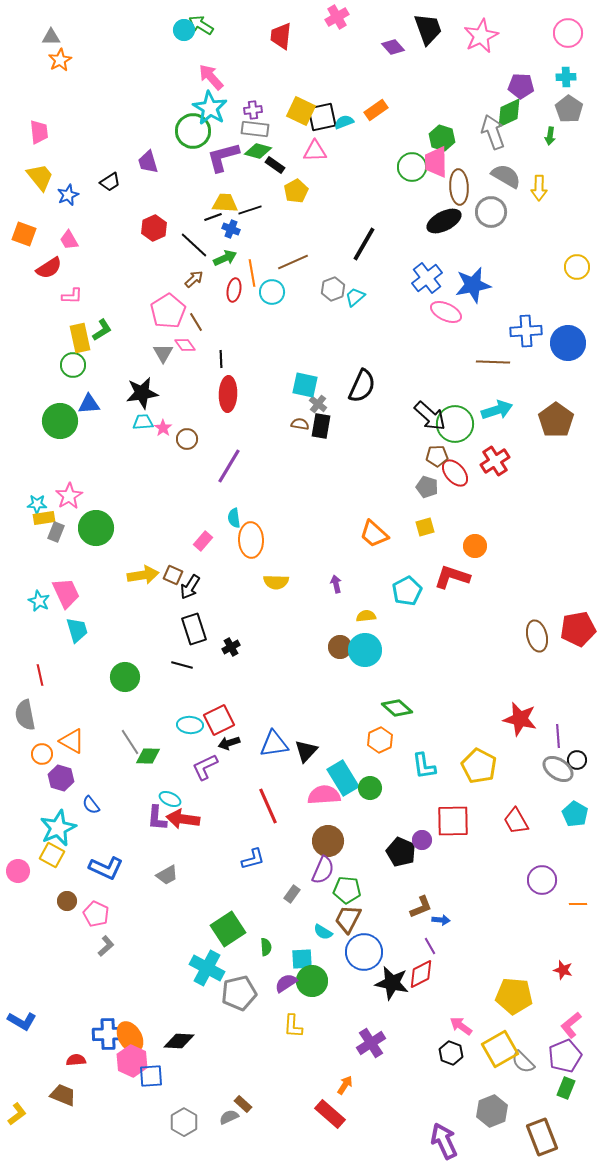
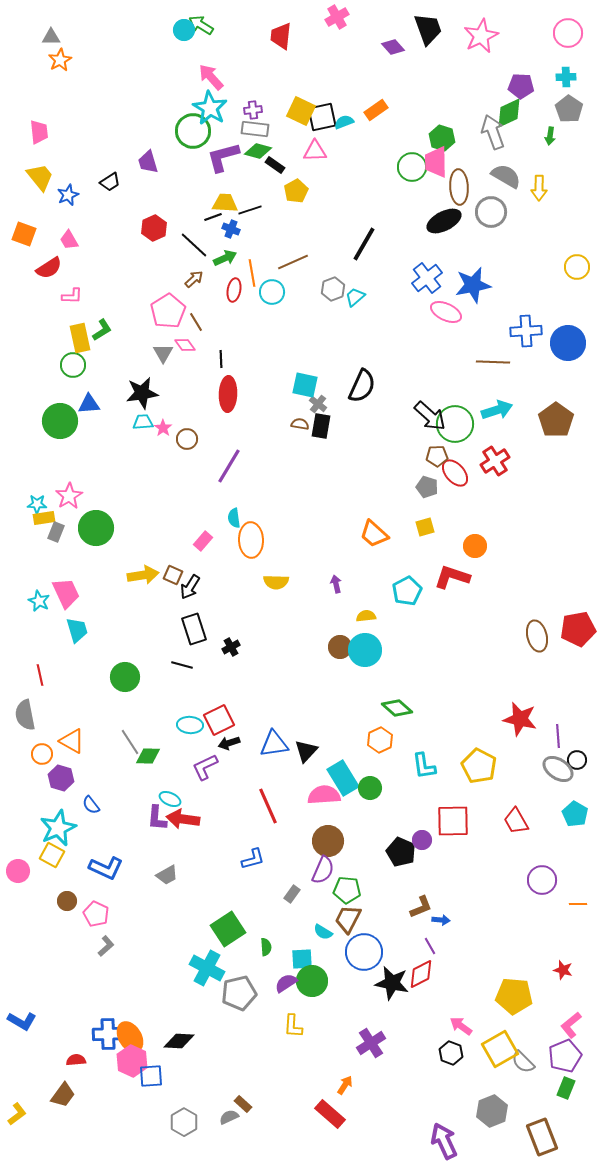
brown trapezoid at (63, 1095): rotated 104 degrees clockwise
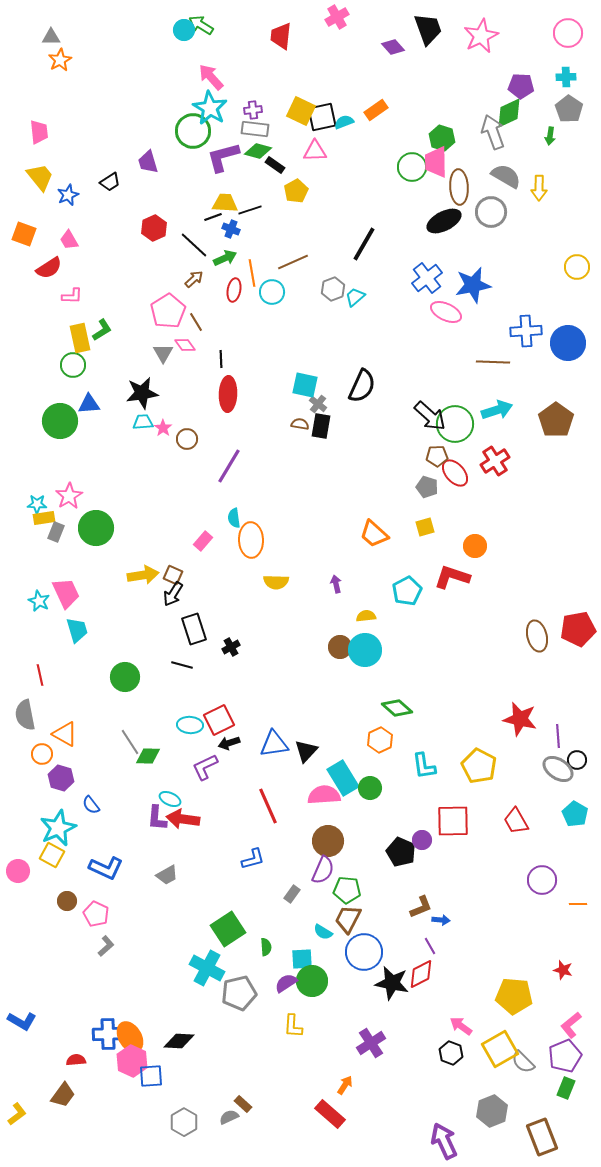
black arrow at (190, 587): moved 17 px left, 7 px down
orange triangle at (72, 741): moved 7 px left, 7 px up
